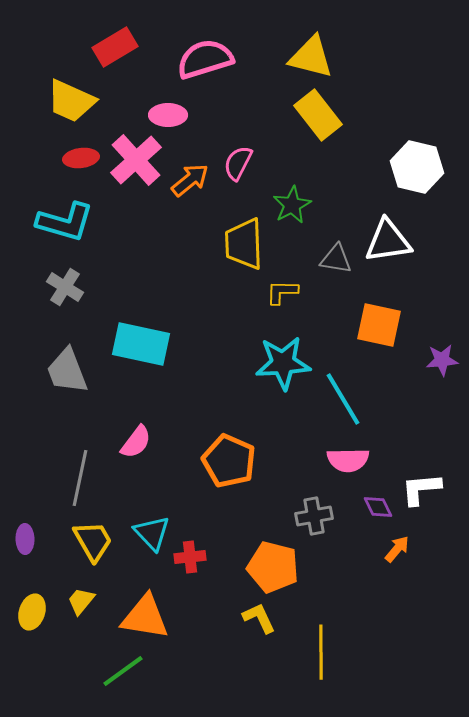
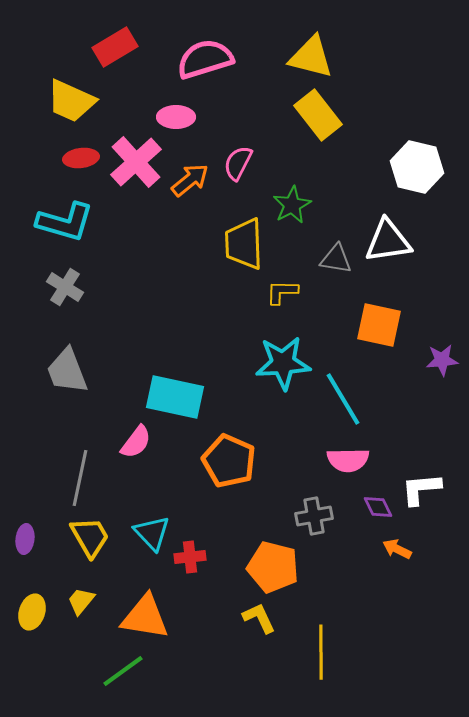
pink ellipse at (168, 115): moved 8 px right, 2 px down
pink cross at (136, 160): moved 2 px down
cyan rectangle at (141, 344): moved 34 px right, 53 px down
purple ellipse at (25, 539): rotated 8 degrees clockwise
yellow trapezoid at (93, 541): moved 3 px left, 4 px up
orange arrow at (397, 549): rotated 104 degrees counterclockwise
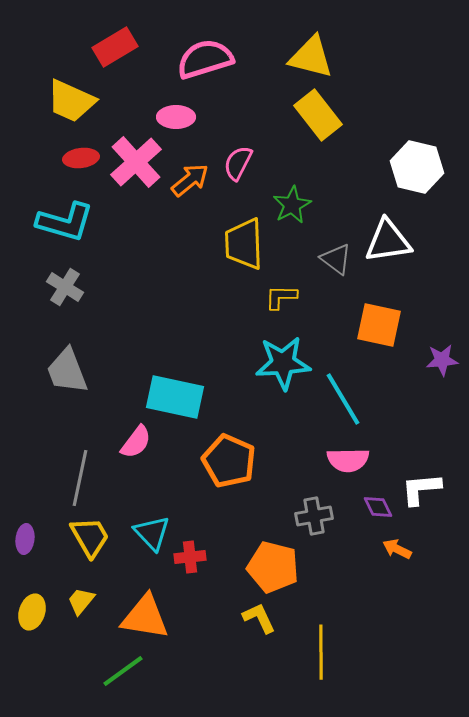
gray triangle at (336, 259): rotated 28 degrees clockwise
yellow L-shape at (282, 292): moved 1 px left, 5 px down
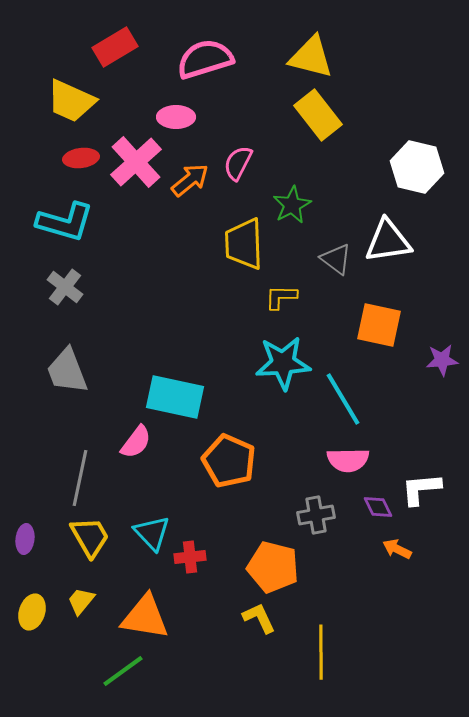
gray cross at (65, 287): rotated 6 degrees clockwise
gray cross at (314, 516): moved 2 px right, 1 px up
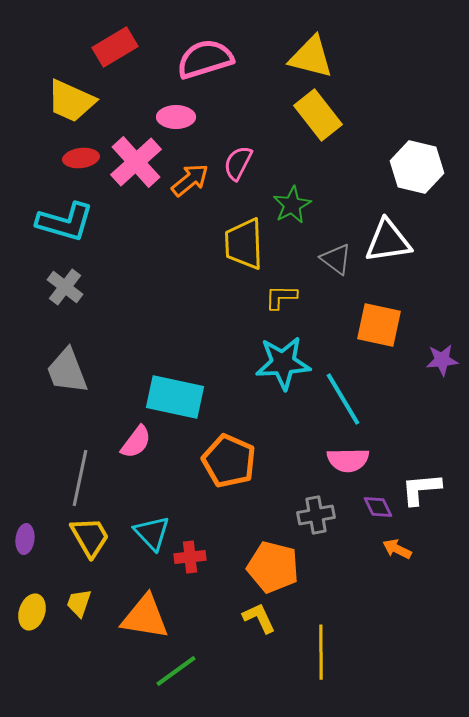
yellow trapezoid at (81, 601): moved 2 px left, 2 px down; rotated 20 degrees counterclockwise
green line at (123, 671): moved 53 px right
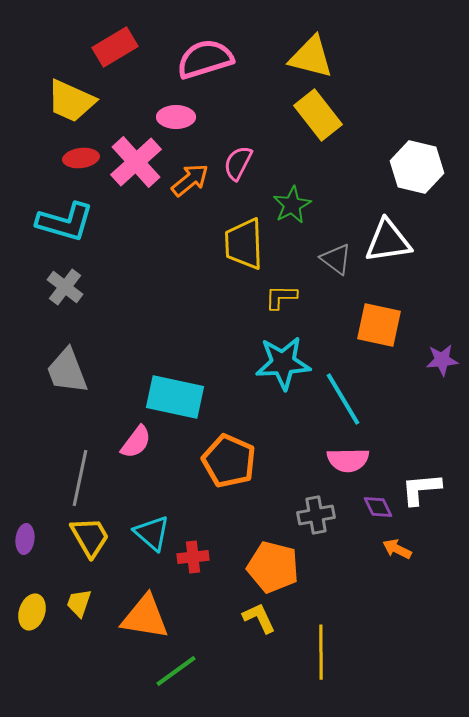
cyan triangle at (152, 533): rotated 6 degrees counterclockwise
red cross at (190, 557): moved 3 px right
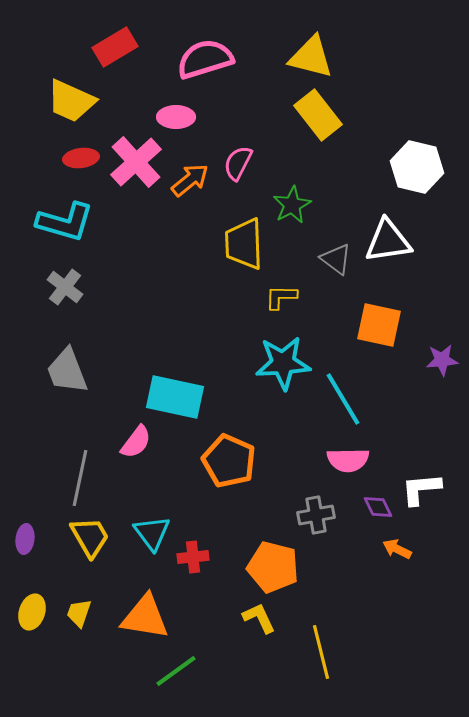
cyan triangle at (152, 533): rotated 12 degrees clockwise
yellow trapezoid at (79, 603): moved 10 px down
yellow line at (321, 652): rotated 14 degrees counterclockwise
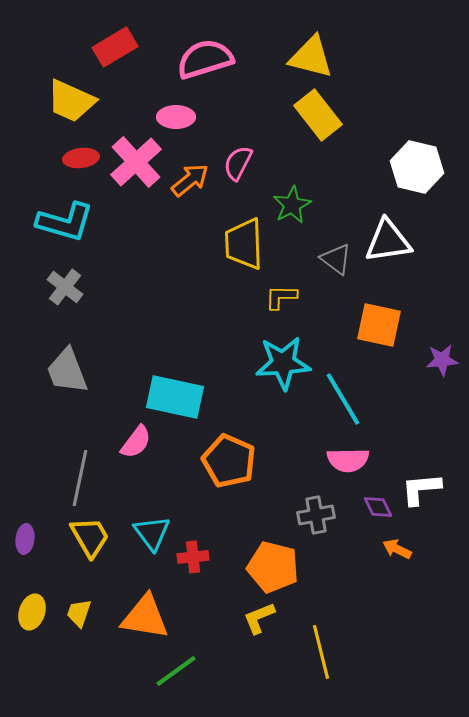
yellow L-shape at (259, 618): rotated 87 degrees counterclockwise
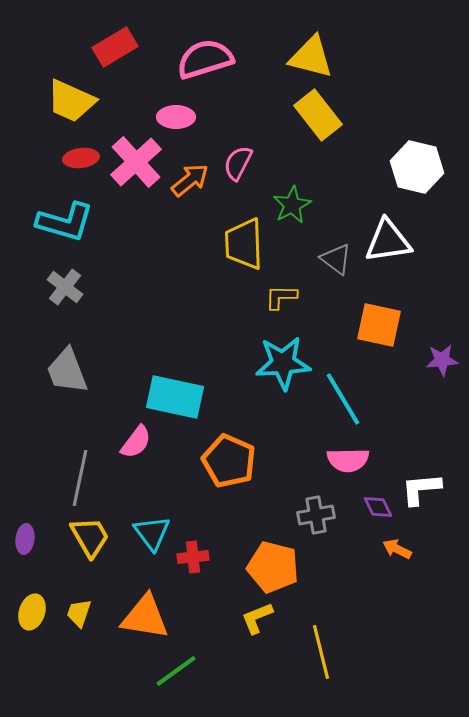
yellow L-shape at (259, 618): moved 2 px left
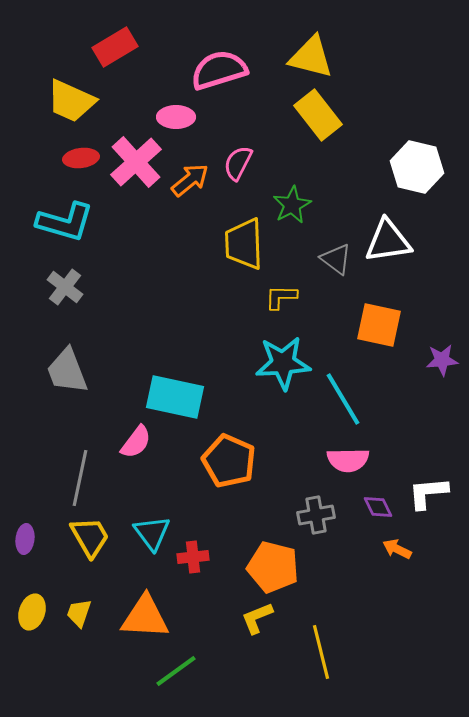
pink semicircle at (205, 59): moved 14 px right, 11 px down
white L-shape at (421, 489): moved 7 px right, 4 px down
orange triangle at (145, 617): rotated 6 degrees counterclockwise
